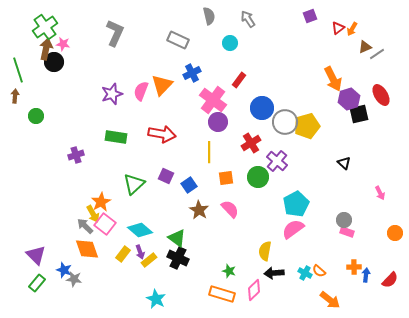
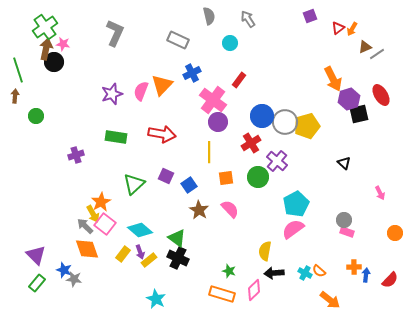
blue circle at (262, 108): moved 8 px down
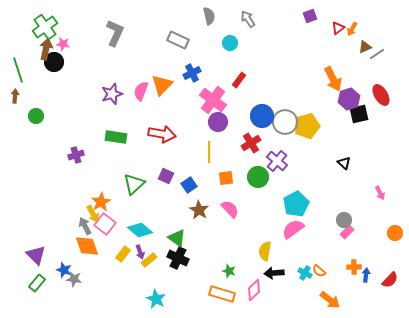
gray arrow at (85, 226): rotated 18 degrees clockwise
pink rectangle at (347, 232): rotated 64 degrees counterclockwise
orange diamond at (87, 249): moved 3 px up
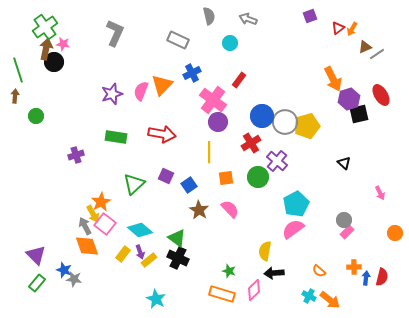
gray arrow at (248, 19): rotated 36 degrees counterclockwise
cyan cross at (305, 273): moved 4 px right, 23 px down
blue arrow at (366, 275): moved 3 px down
red semicircle at (390, 280): moved 8 px left, 3 px up; rotated 30 degrees counterclockwise
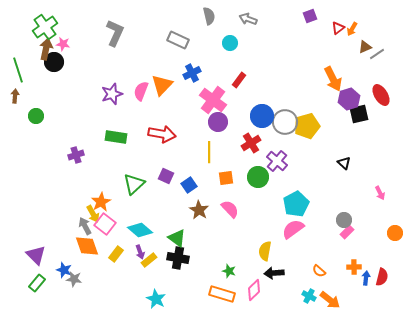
yellow rectangle at (123, 254): moved 7 px left
black cross at (178, 258): rotated 15 degrees counterclockwise
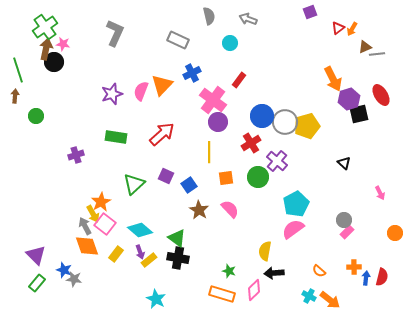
purple square at (310, 16): moved 4 px up
gray line at (377, 54): rotated 28 degrees clockwise
red arrow at (162, 134): rotated 52 degrees counterclockwise
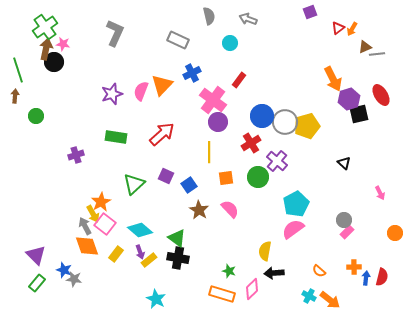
pink diamond at (254, 290): moved 2 px left, 1 px up
